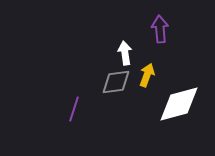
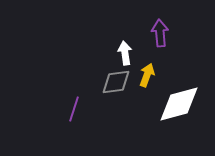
purple arrow: moved 4 px down
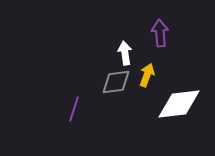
white diamond: rotated 9 degrees clockwise
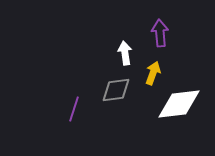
yellow arrow: moved 6 px right, 2 px up
gray diamond: moved 8 px down
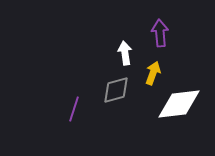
gray diamond: rotated 8 degrees counterclockwise
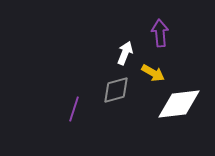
white arrow: rotated 30 degrees clockwise
yellow arrow: rotated 100 degrees clockwise
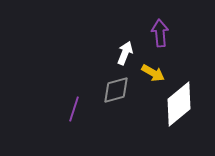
white diamond: rotated 33 degrees counterclockwise
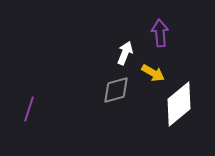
purple line: moved 45 px left
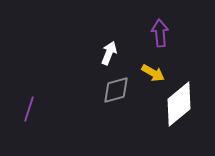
white arrow: moved 16 px left
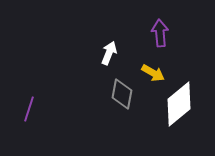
gray diamond: moved 6 px right, 4 px down; rotated 64 degrees counterclockwise
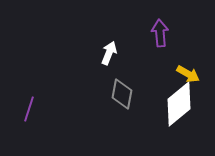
yellow arrow: moved 35 px right, 1 px down
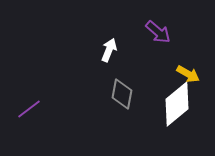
purple arrow: moved 2 px left, 1 px up; rotated 136 degrees clockwise
white arrow: moved 3 px up
white diamond: moved 2 px left
purple line: rotated 35 degrees clockwise
